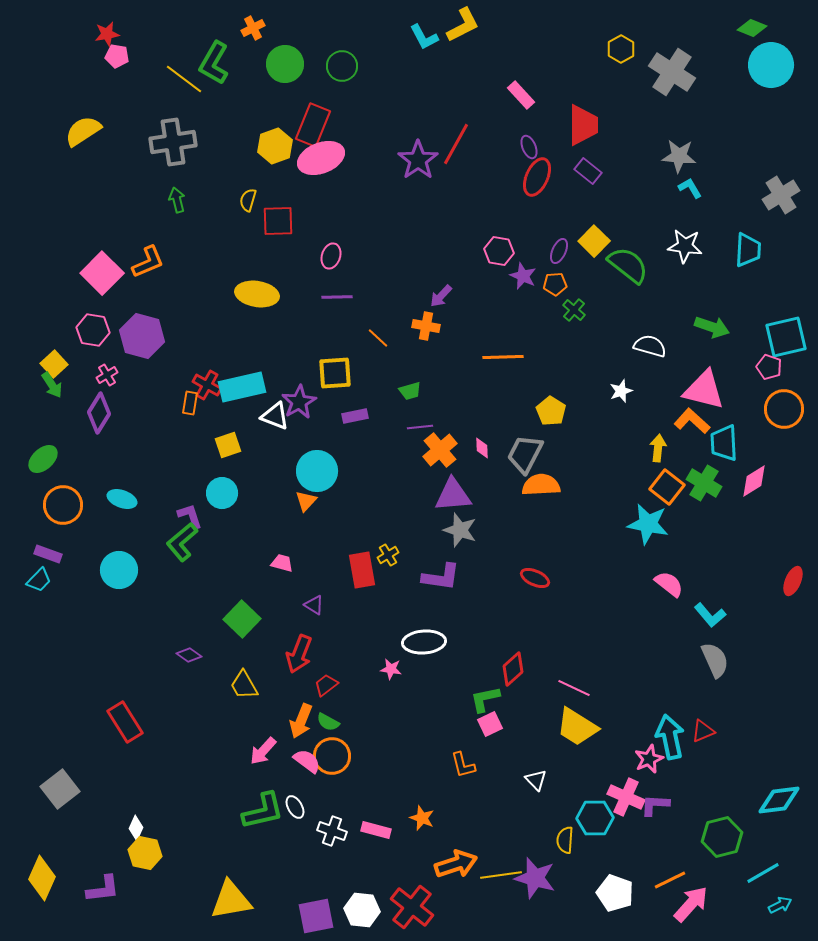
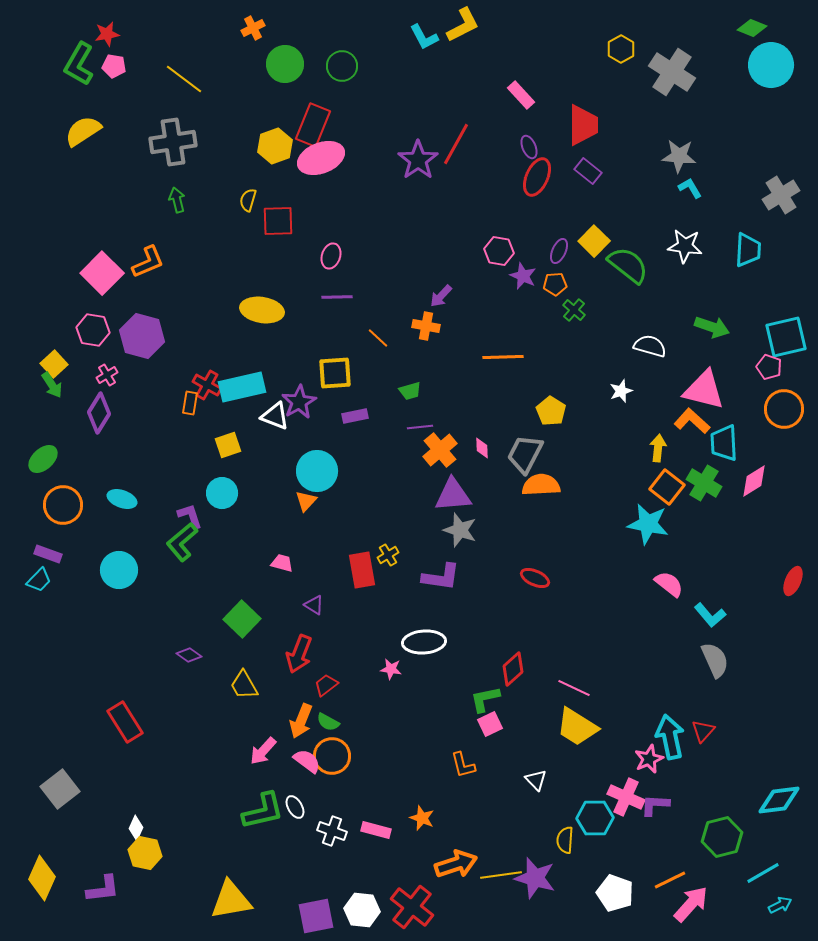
pink pentagon at (117, 56): moved 3 px left, 10 px down
green L-shape at (214, 63): moved 135 px left, 1 px down
yellow ellipse at (257, 294): moved 5 px right, 16 px down
red triangle at (703, 731): rotated 25 degrees counterclockwise
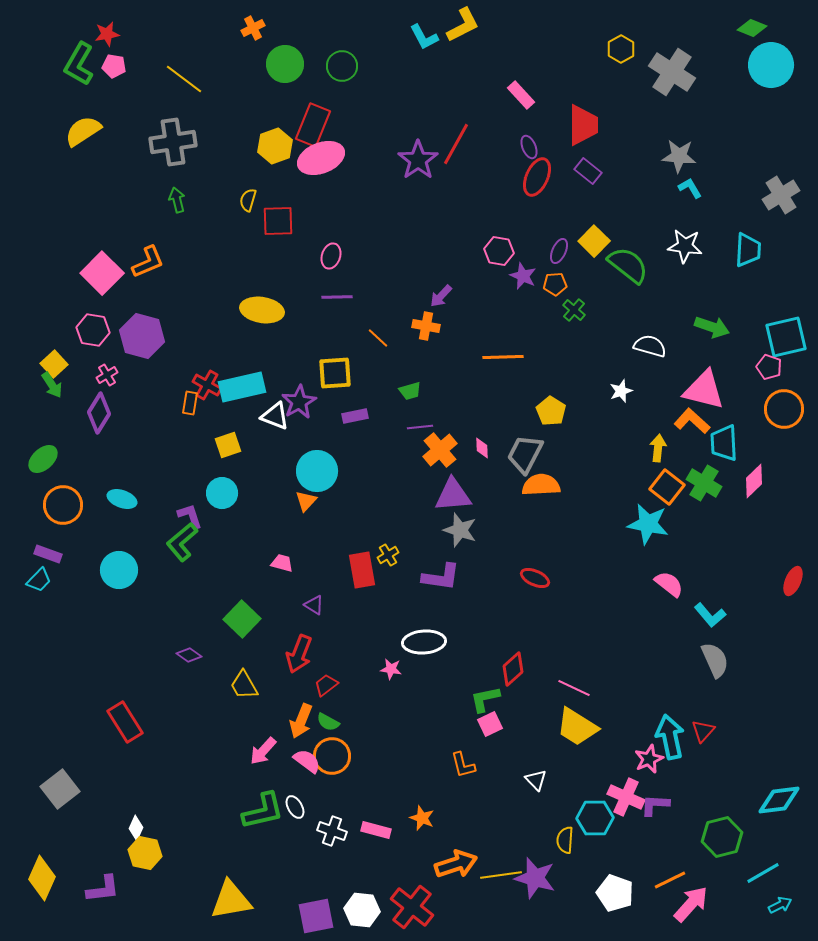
pink diamond at (754, 481): rotated 12 degrees counterclockwise
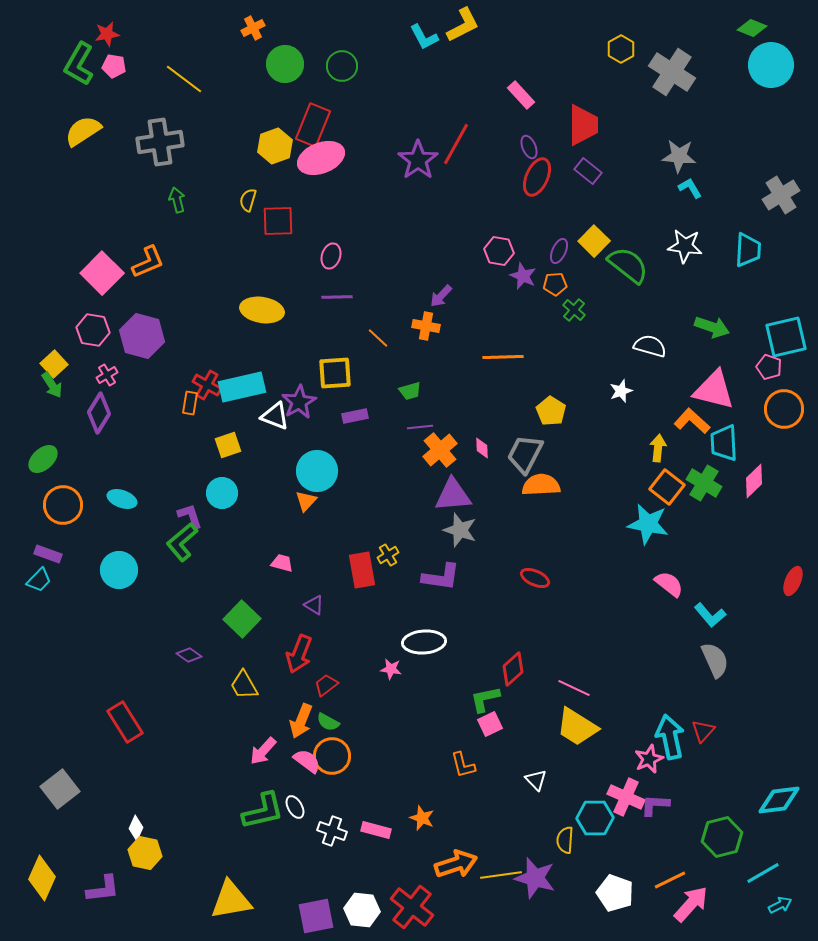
gray cross at (173, 142): moved 13 px left
pink triangle at (704, 390): moved 10 px right
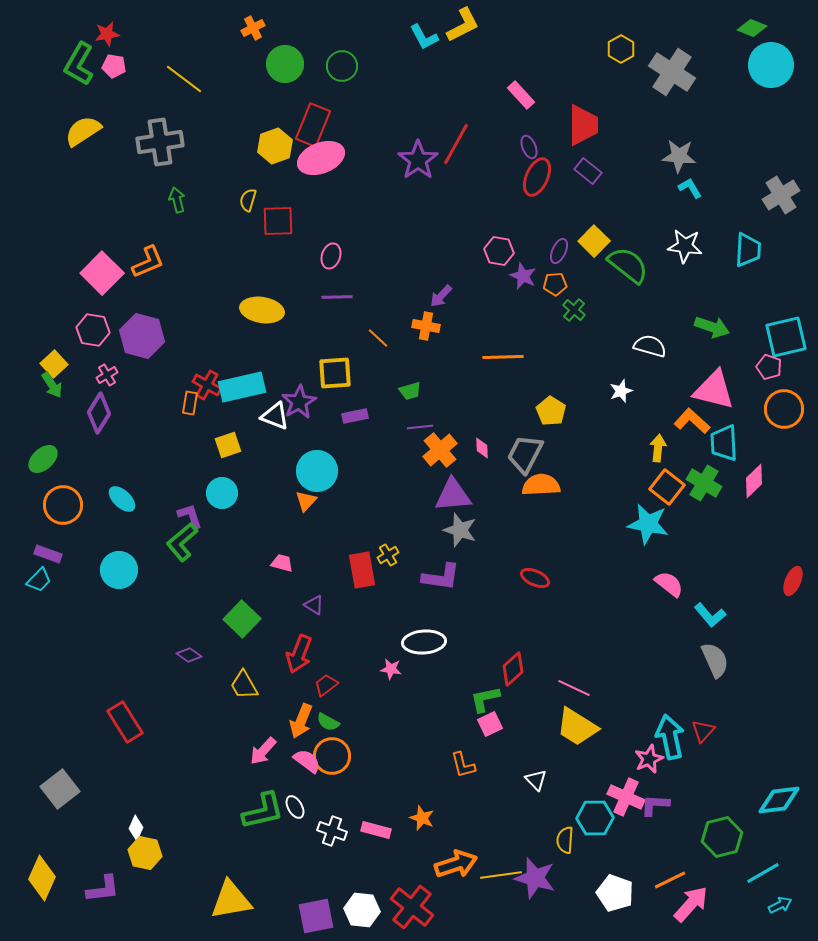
cyan ellipse at (122, 499): rotated 24 degrees clockwise
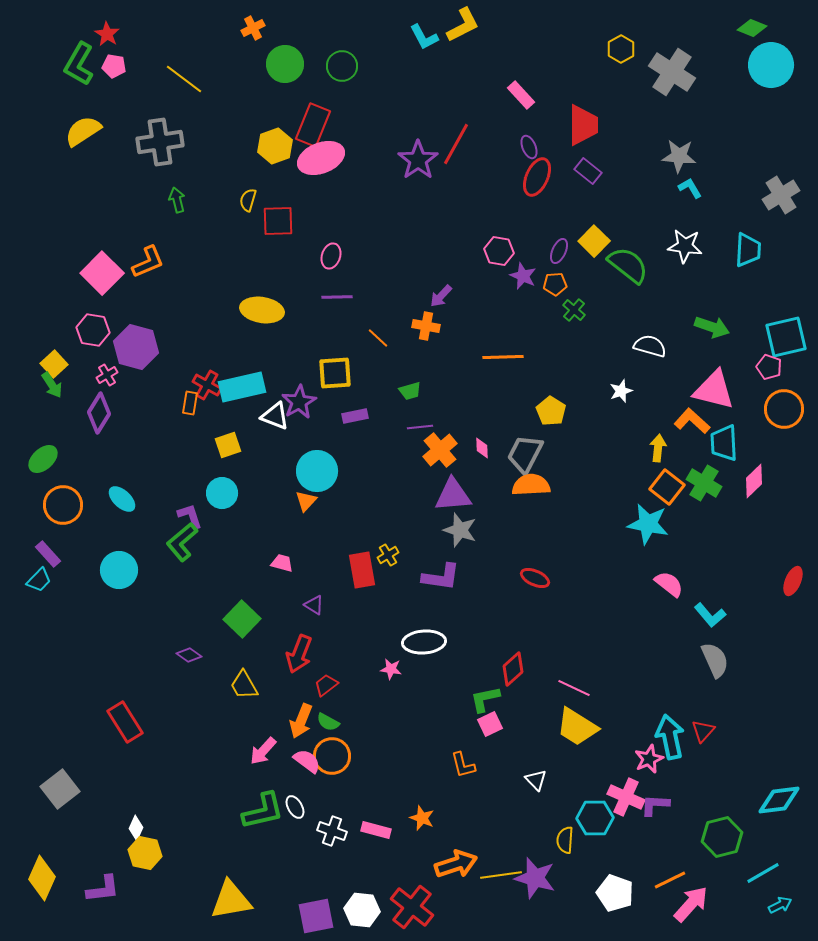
red star at (107, 34): rotated 30 degrees counterclockwise
purple hexagon at (142, 336): moved 6 px left, 11 px down
orange semicircle at (541, 485): moved 10 px left
purple rectangle at (48, 554): rotated 28 degrees clockwise
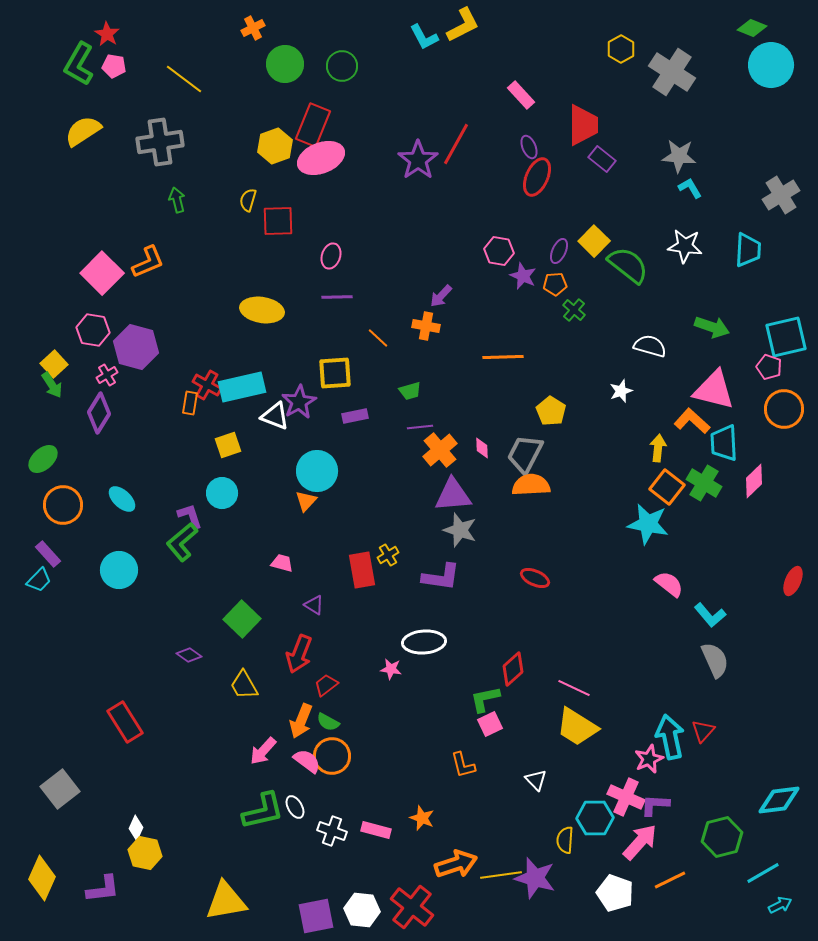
purple rectangle at (588, 171): moved 14 px right, 12 px up
yellow triangle at (231, 900): moved 5 px left, 1 px down
pink arrow at (691, 904): moved 51 px left, 62 px up
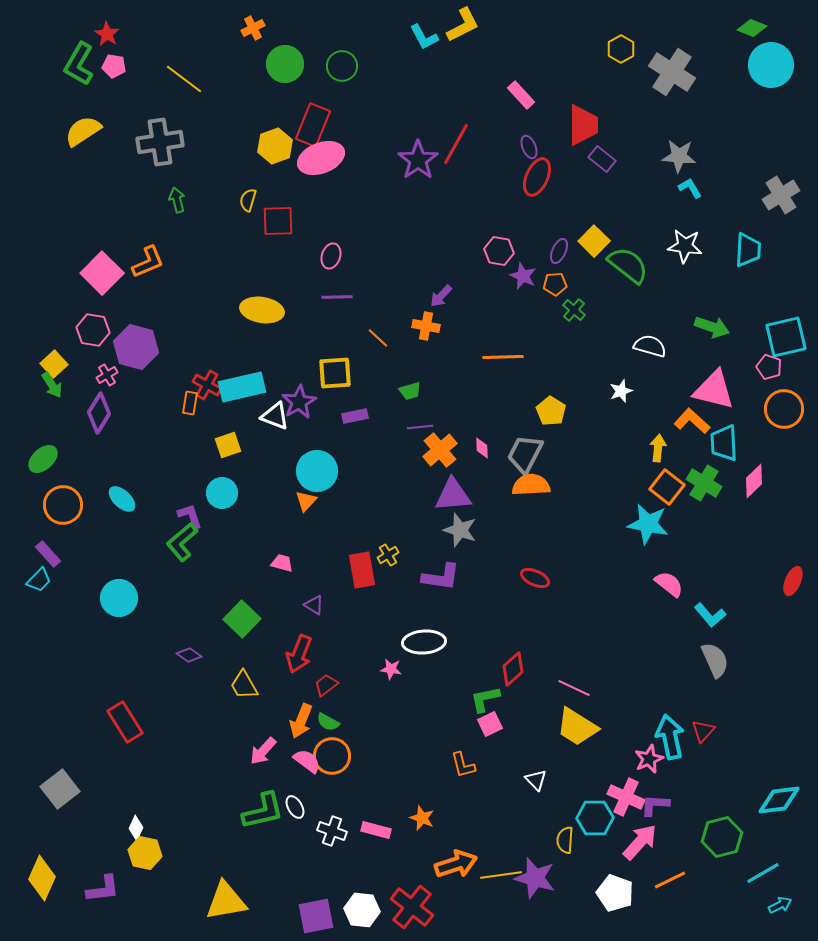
cyan circle at (119, 570): moved 28 px down
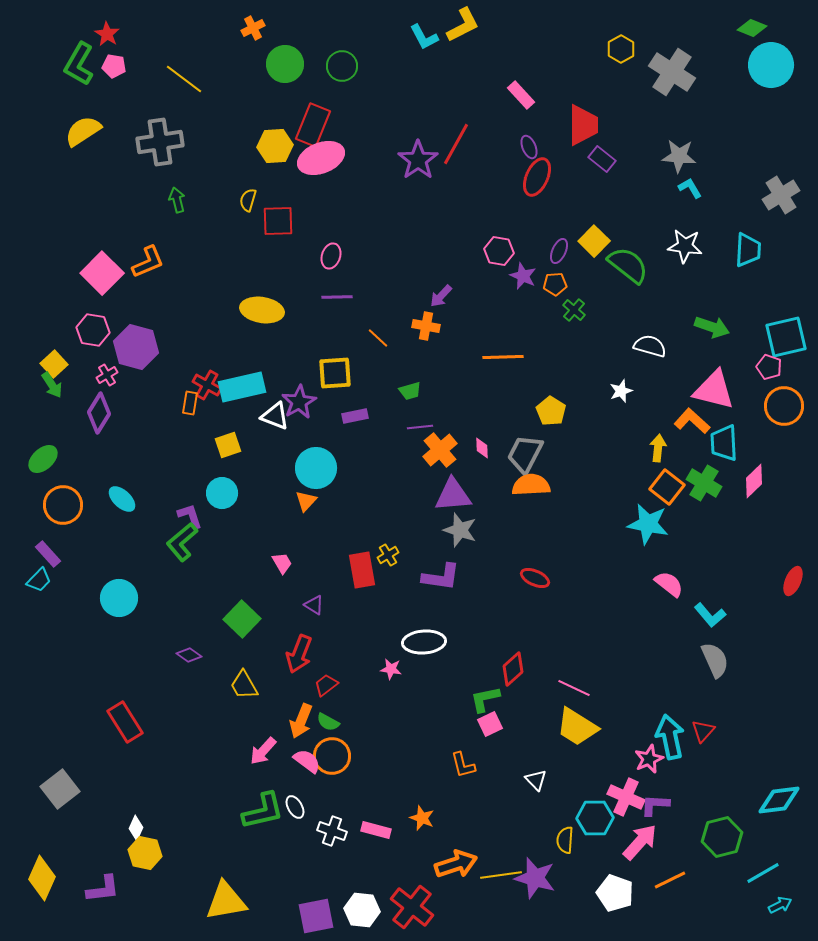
yellow hexagon at (275, 146): rotated 16 degrees clockwise
orange circle at (784, 409): moved 3 px up
cyan circle at (317, 471): moved 1 px left, 3 px up
pink trapezoid at (282, 563): rotated 45 degrees clockwise
